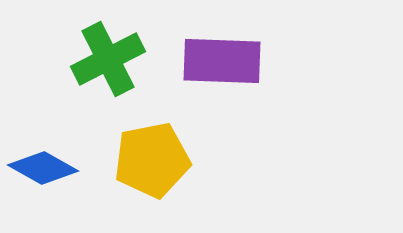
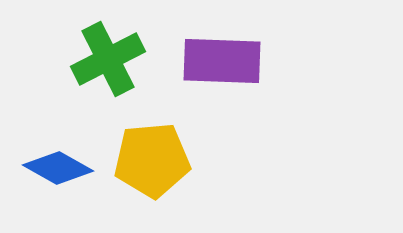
yellow pentagon: rotated 6 degrees clockwise
blue diamond: moved 15 px right
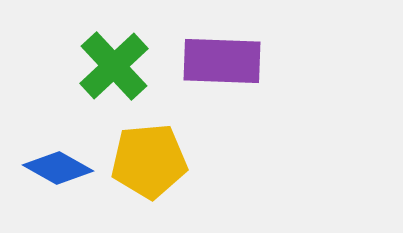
green cross: moved 6 px right, 7 px down; rotated 16 degrees counterclockwise
yellow pentagon: moved 3 px left, 1 px down
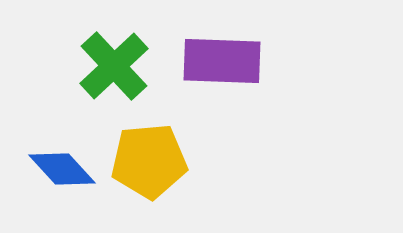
blue diamond: moved 4 px right, 1 px down; rotated 18 degrees clockwise
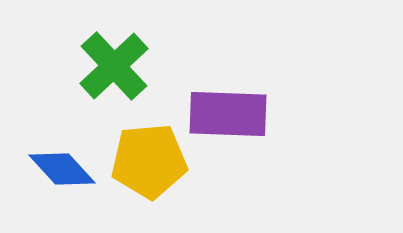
purple rectangle: moved 6 px right, 53 px down
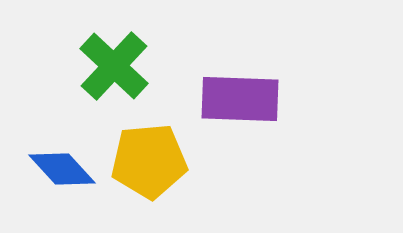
green cross: rotated 4 degrees counterclockwise
purple rectangle: moved 12 px right, 15 px up
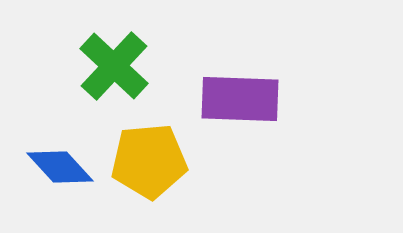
blue diamond: moved 2 px left, 2 px up
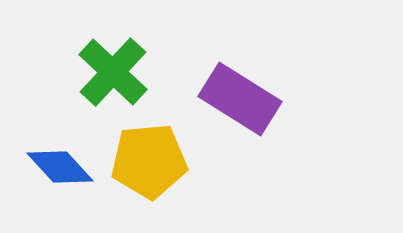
green cross: moved 1 px left, 6 px down
purple rectangle: rotated 30 degrees clockwise
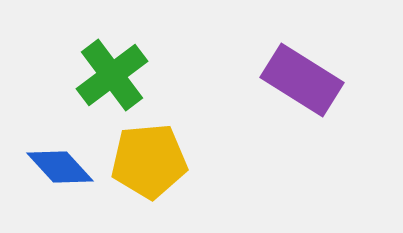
green cross: moved 1 px left, 3 px down; rotated 10 degrees clockwise
purple rectangle: moved 62 px right, 19 px up
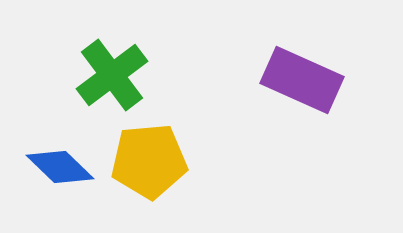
purple rectangle: rotated 8 degrees counterclockwise
blue diamond: rotated 4 degrees counterclockwise
